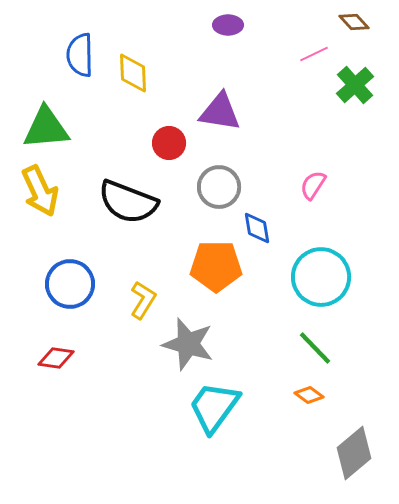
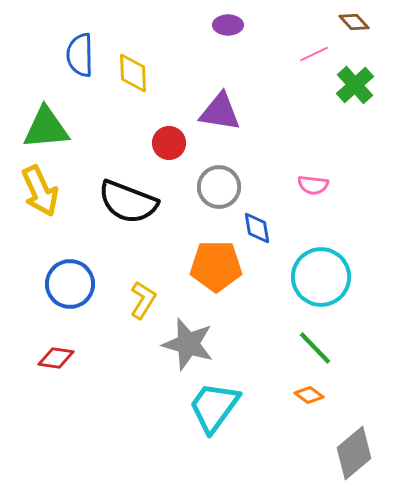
pink semicircle: rotated 116 degrees counterclockwise
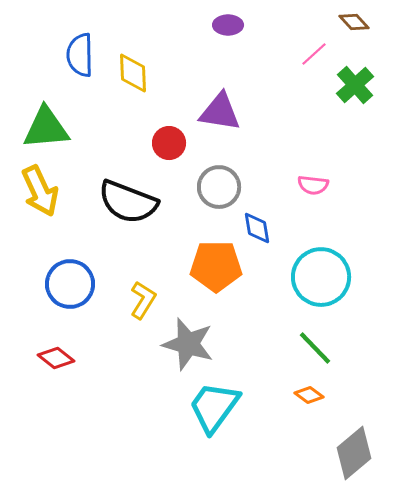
pink line: rotated 16 degrees counterclockwise
red diamond: rotated 30 degrees clockwise
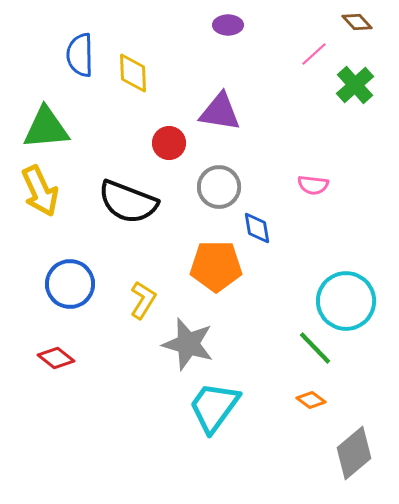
brown diamond: moved 3 px right
cyan circle: moved 25 px right, 24 px down
orange diamond: moved 2 px right, 5 px down
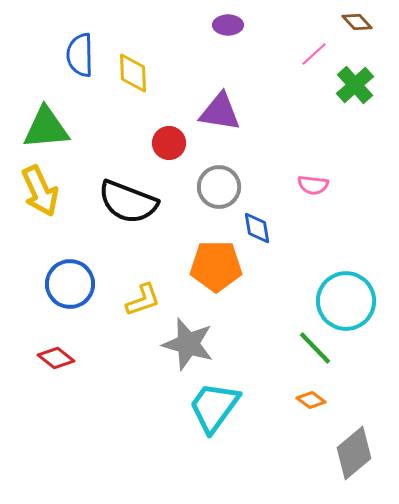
yellow L-shape: rotated 39 degrees clockwise
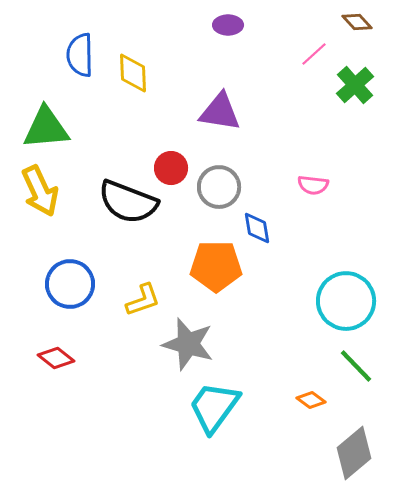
red circle: moved 2 px right, 25 px down
green line: moved 41 px right, 18 px down
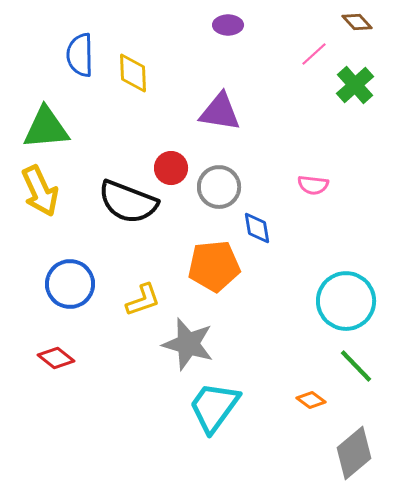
orange pentagon: moved 2 px left; rotated 6 degrees counterclockwise
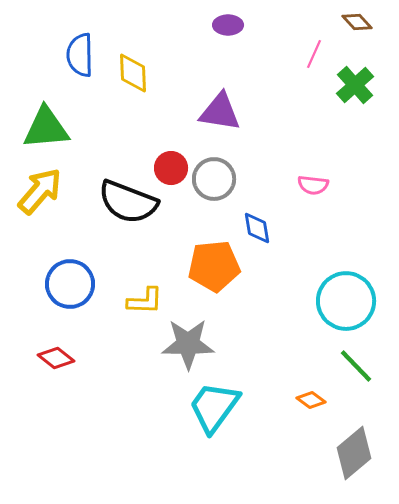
pink line: rotated 24 degrees counterclockwise
gray circle: moved 5 px left, 8 px up
yellow arrow: rotated 114 degrees counterclockwise
yellow L-shape: moved 2 px right, 1 px down; rotated 21 degrees clockwise
gray star: rotated 16 degrees counterclockwise
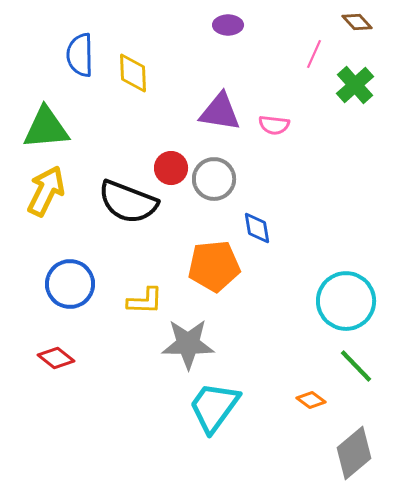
pink semicircle: moved 39 px left, 60 px up
yellow arrow: moved 6 px right; rotated 15 degrees counterclockwise
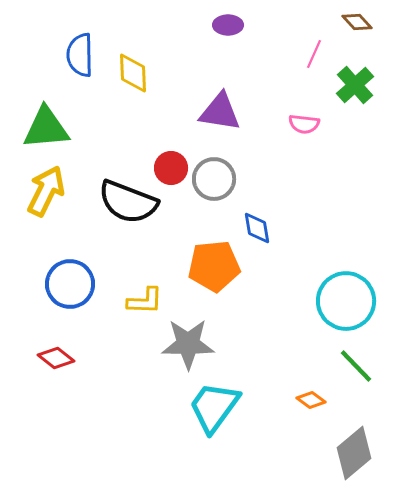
pink semicircle: moved 30 px right, 1 px up
